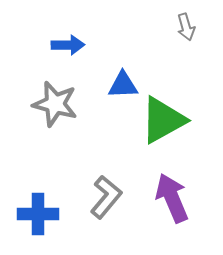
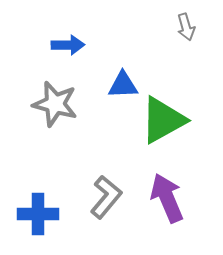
purple arrow: moved 5 px left
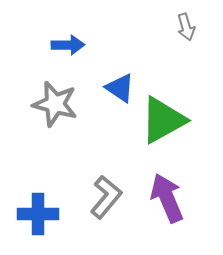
blue triangle: moved 3 px left, 3 px down; rotated 36 degrees clockwise
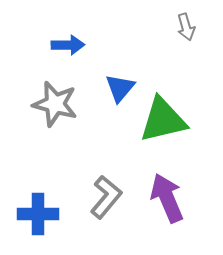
blue triangle: rotated 36 degrees clockwise
green triangle: rotated 16 degrees clockwise
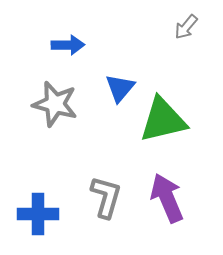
gray arrow: rotated 56 degrees clockwise
gray L-shape: rotated 24 degrees counterclockwise
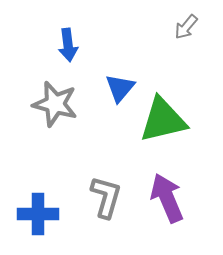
blue arrow: rotated 84 degrees clockwise
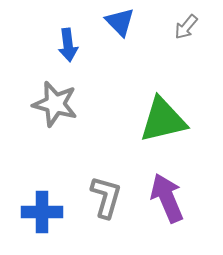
blue triangle: moved 66 px up; rotated 24 degrees counterclockwise
blue cross: moved 4 px right, 2 px up
